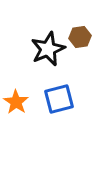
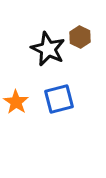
brown hexagon: rotated 25 degrees counterclockwise
black star: rotated 24 degrees counterclockwise
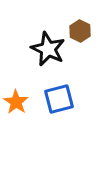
brown hexagon: moved 6 px up
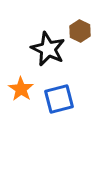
orange star: moved 5 px right, 13 px up
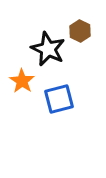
orange star: moved 1 px right, 8 px up
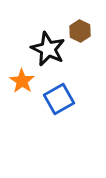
blue square: rotated 16 degrees counterclockwise
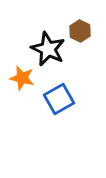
orange star: moved 3 px up; rotated 20 degrees counterclockwise
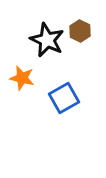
black star: moved 1 px left, 9 px up
blue square: moved 5 px right, 1 px up
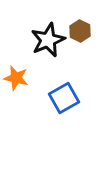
black star: moved 1 px right; rotated 24 degrees clockwise
orange star: moved 6 px left
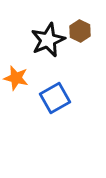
blue square: moved 9 px left
